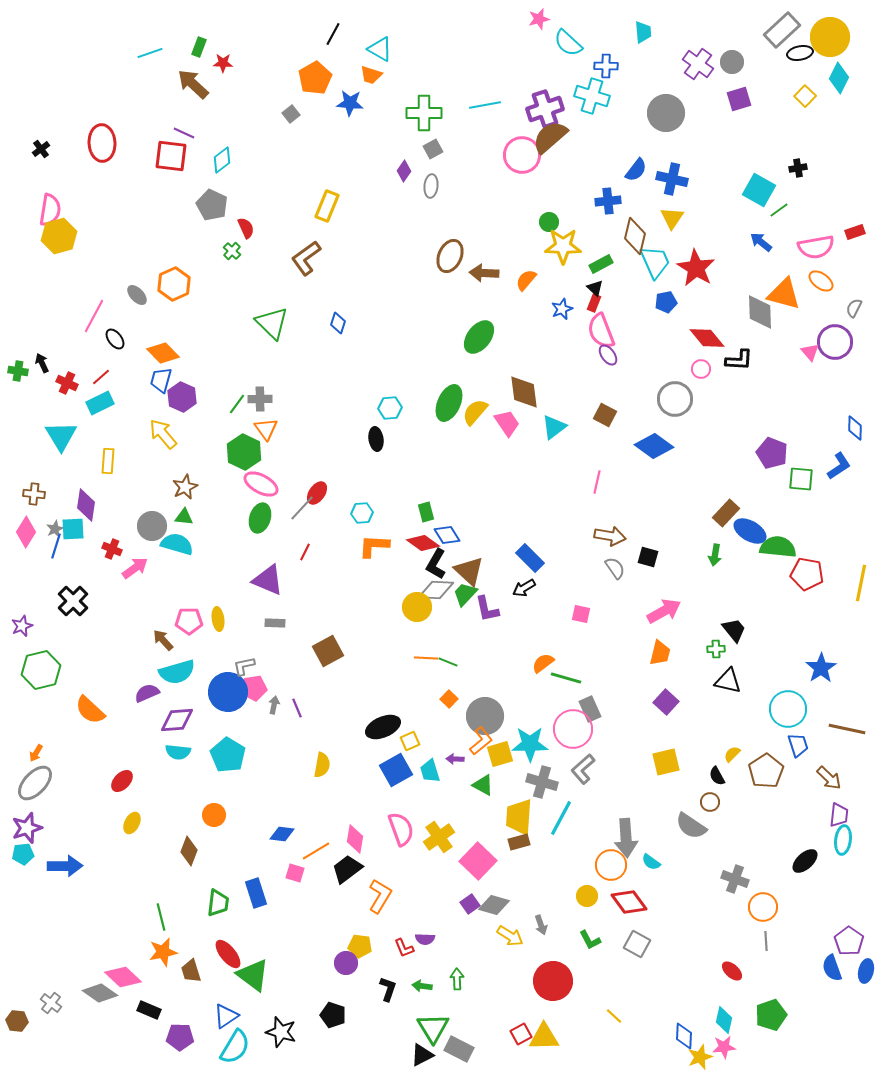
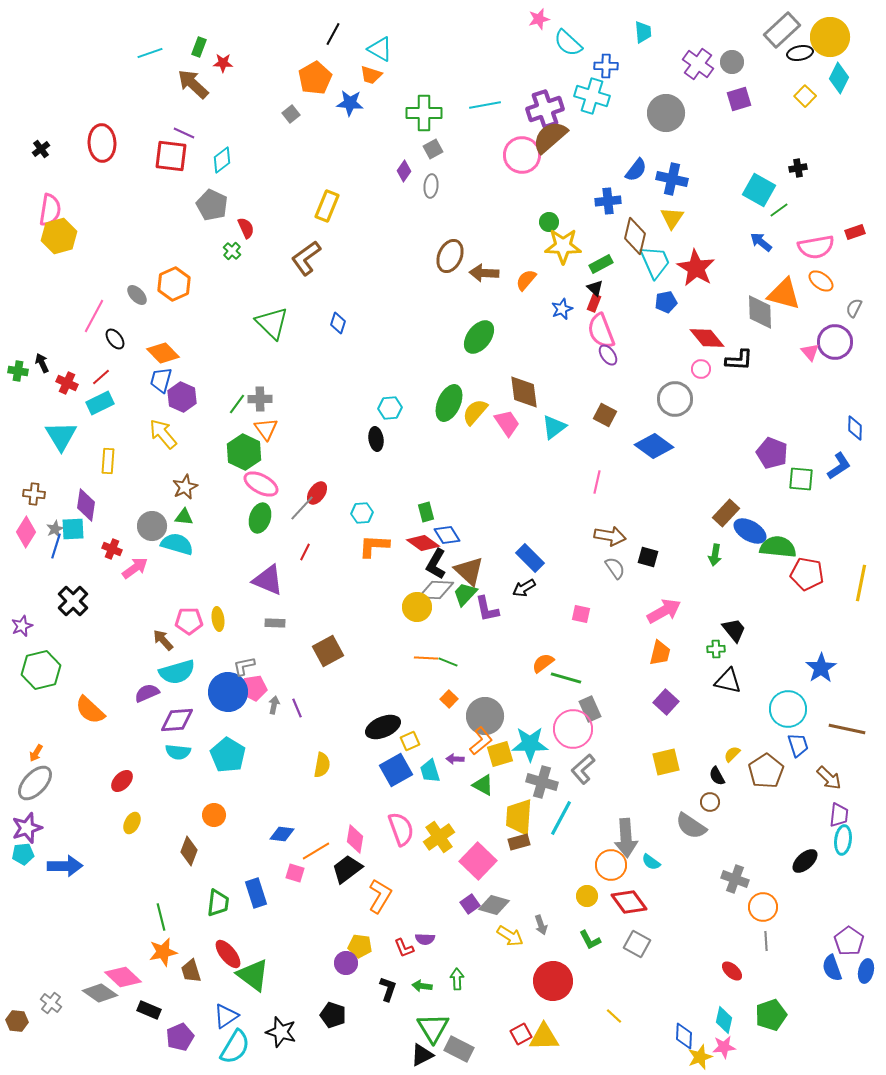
purple pentagon at (180, 1037): rotated 24 degrees counterclockwise
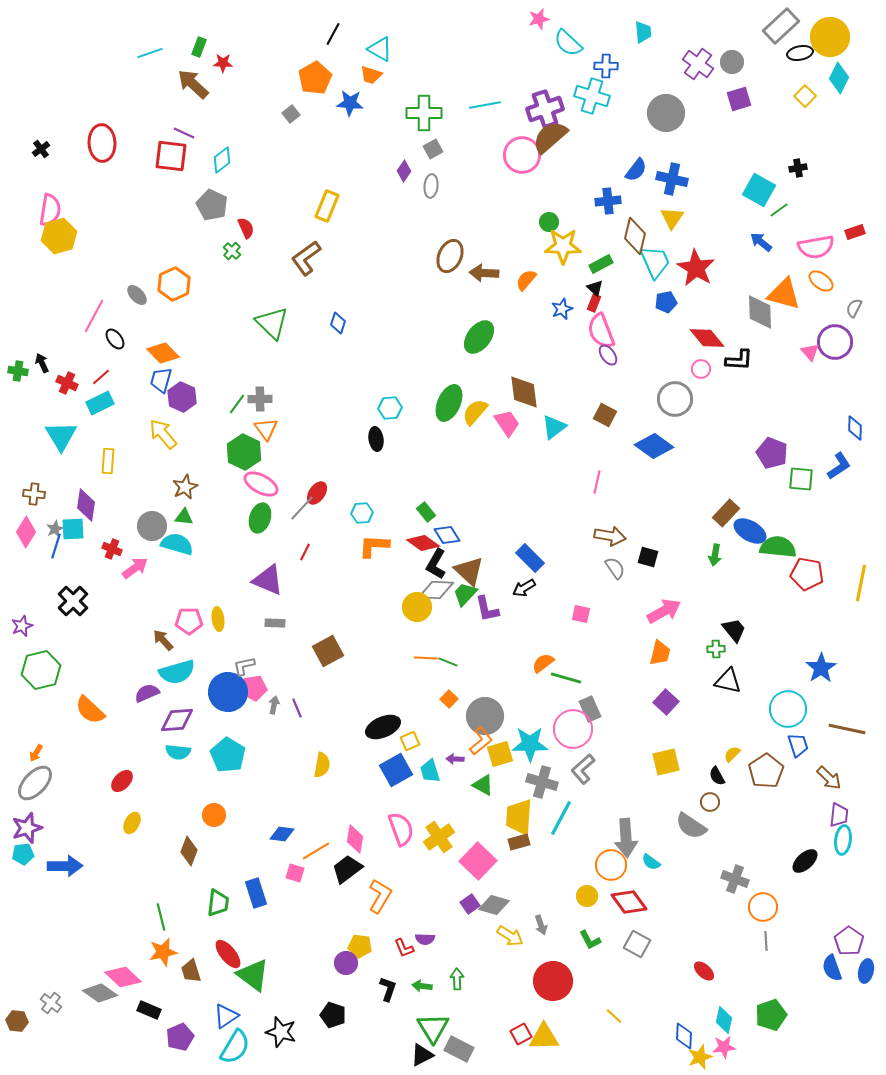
gray rectangle at (782, 30): moved 1 px left, 4 px up
green rectangle at (426, 512): rotated 24 degrees counterclockwise
red ellipse at (732, 971): moved 28 px left
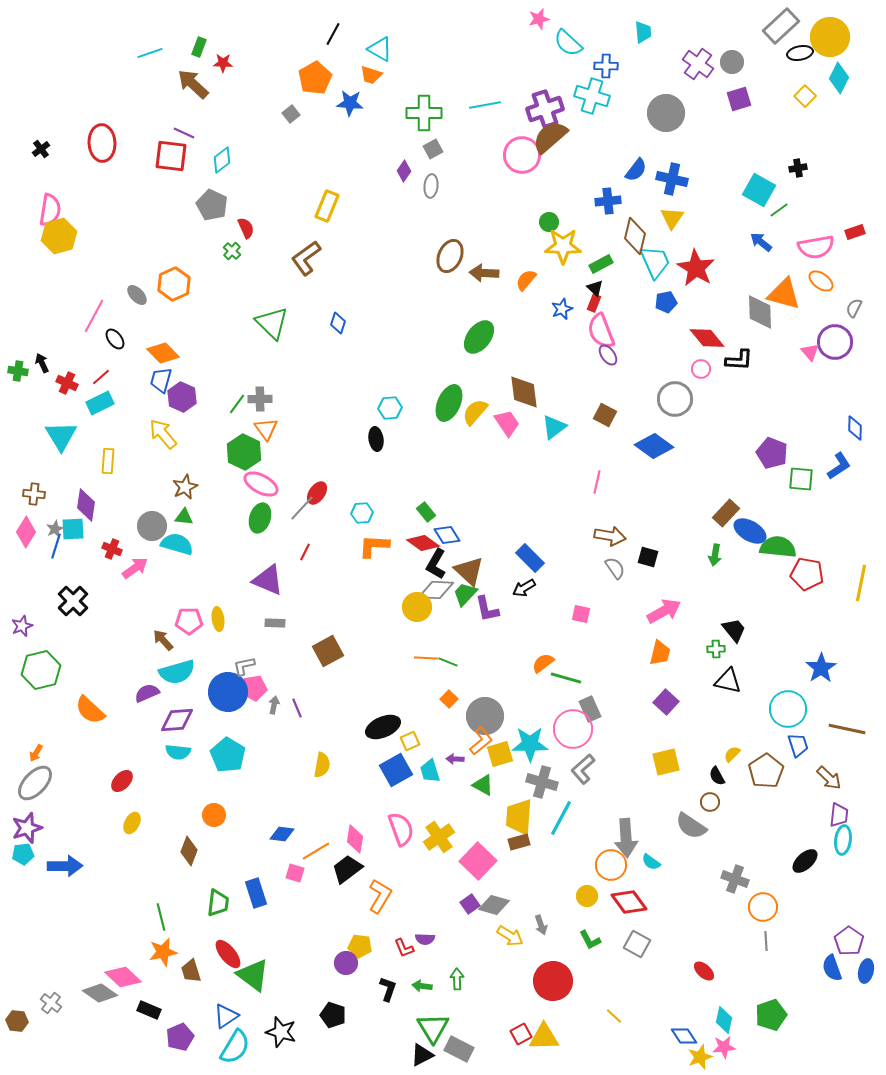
blue diamond at (684, 1036): rotated 36 degrees counterclockwise
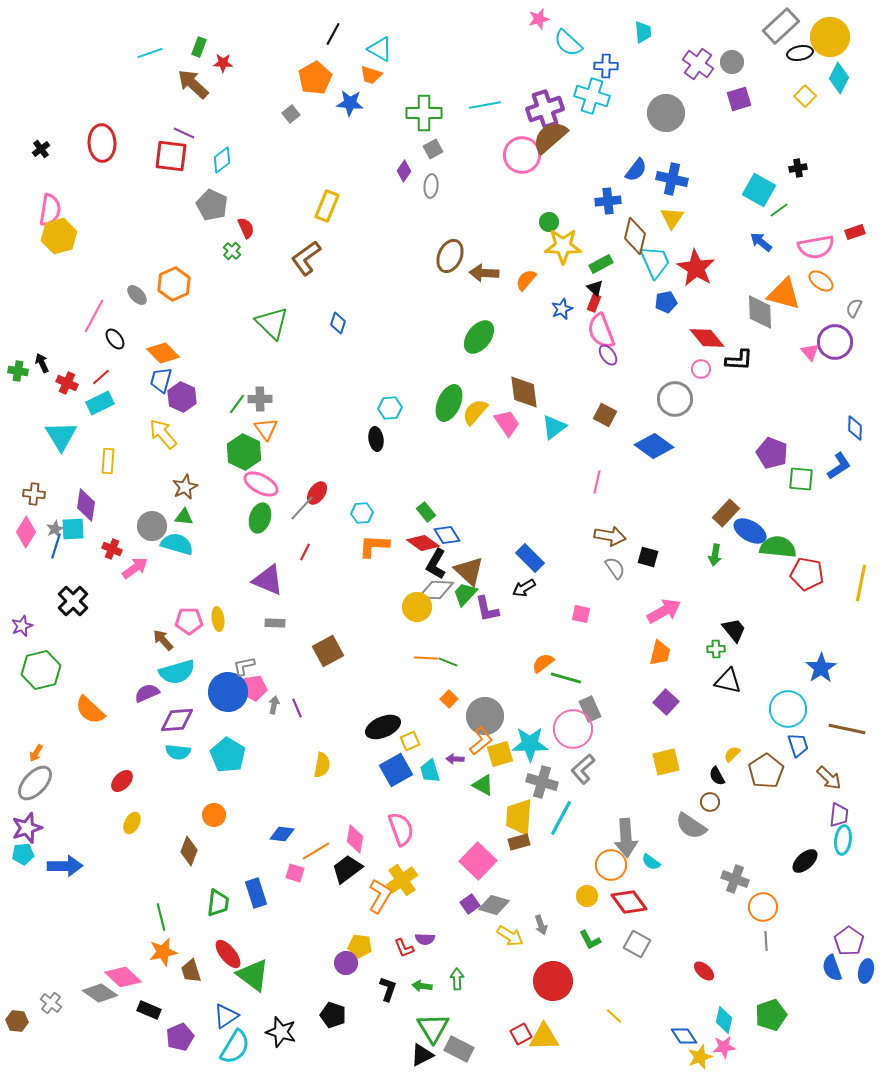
yellow cross at (439, 837): moved 37 px left, 43 px down
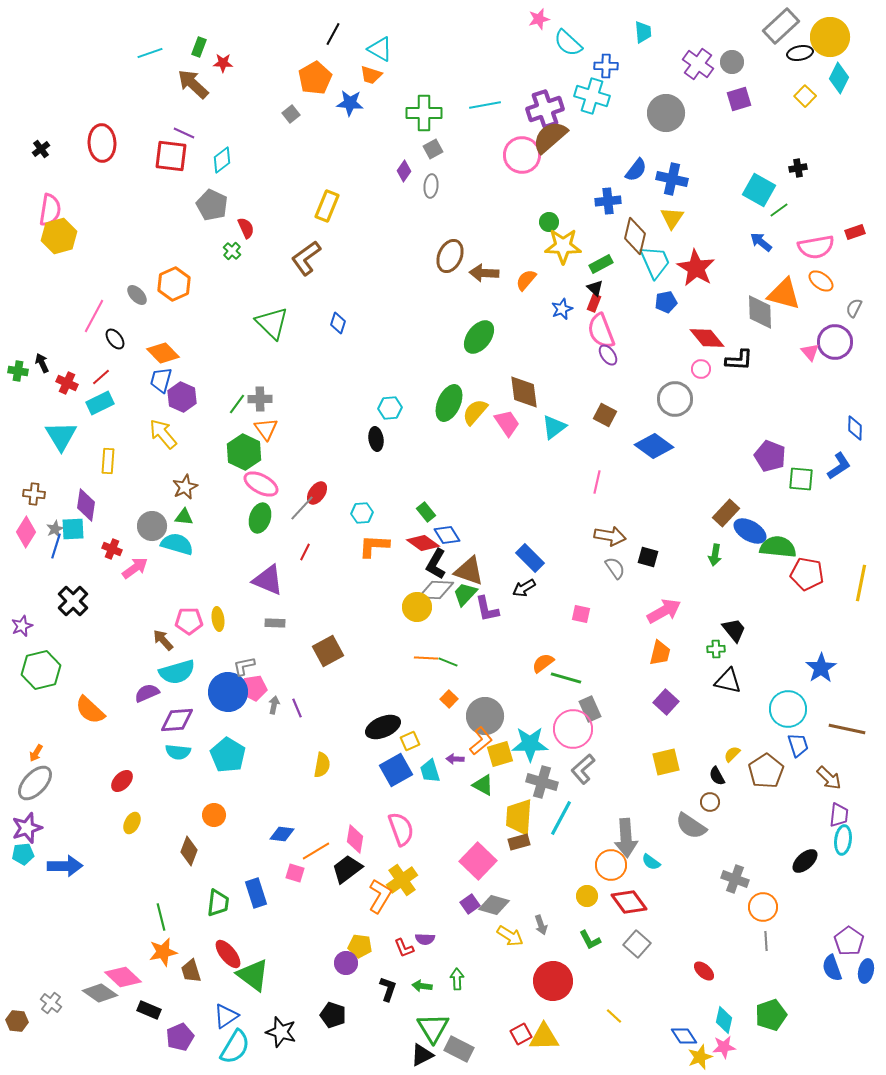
purple pentagon at (772, 453): moved 2 px left, 3 px down
brown triangle at (469, 571): rotated 24 degrees counterclockwise
gray square at (637, 944): rotated 12 degrees clockwise
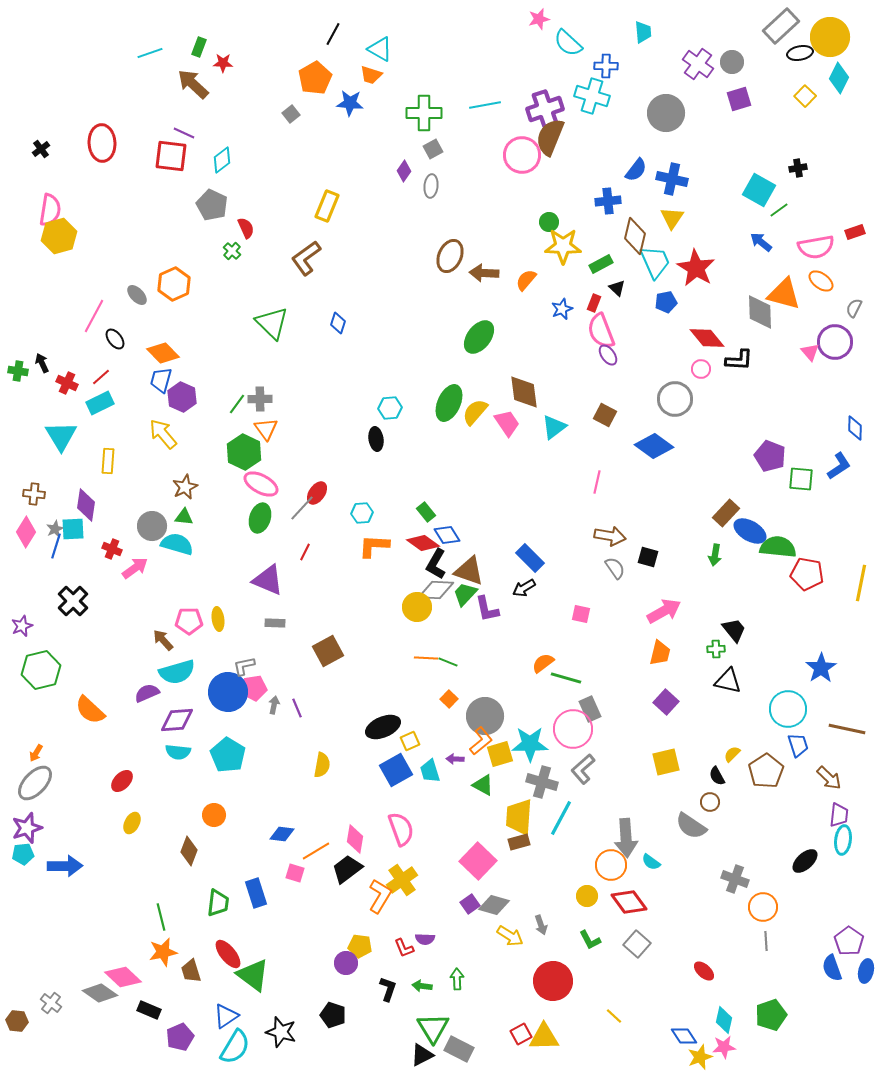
brown semicircle at (550, 137): rotated 27 degrees counterclockwise
black triangle at (595, 288): moved 22 px right
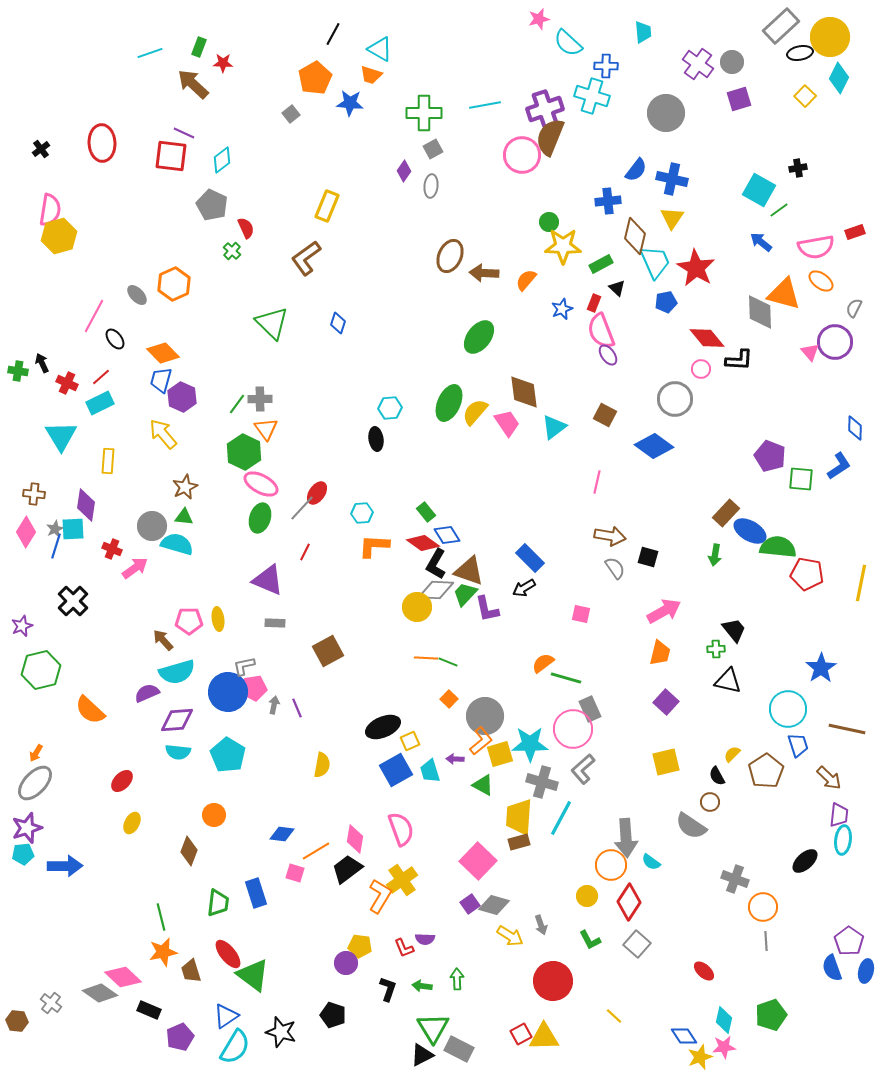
red diamond at (629, 902): rotated 69 degrees clockwise
